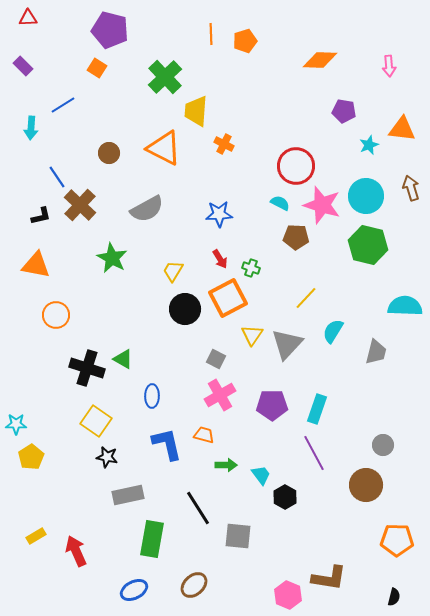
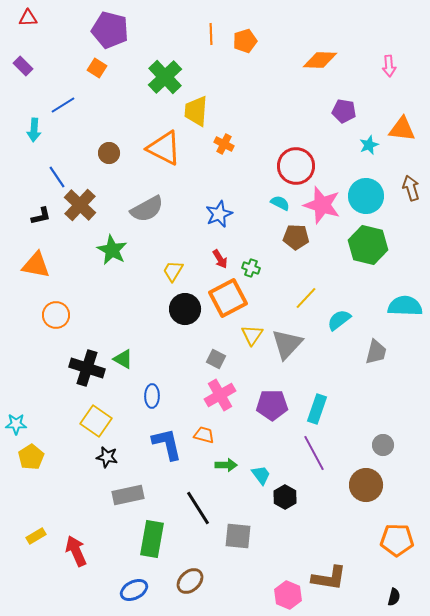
cyan arrow at (31, 128): moved 3 px right, 2 px down
blue star at (219, 214): rotated 20 degrees counterclockwise
green star at (112, 258): moved 8 px up
cyan semicircle at (333, 331): moved 6 px right, 11 px up; rotated 20 degrees clockwise
brown ellipse at (194, 585): moved 4 px left, 4 px up
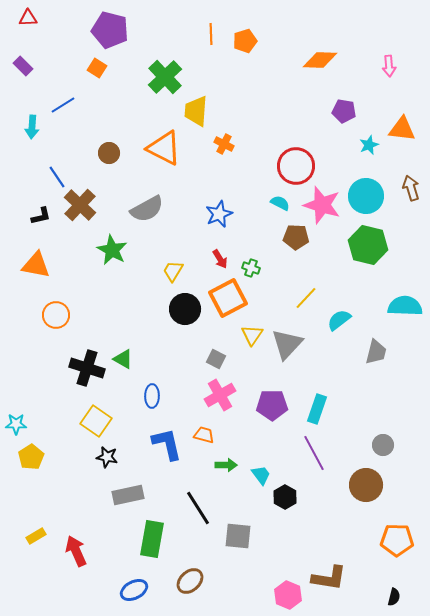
cyan arrow at (34, 130): moved 2 px left, 3 px up
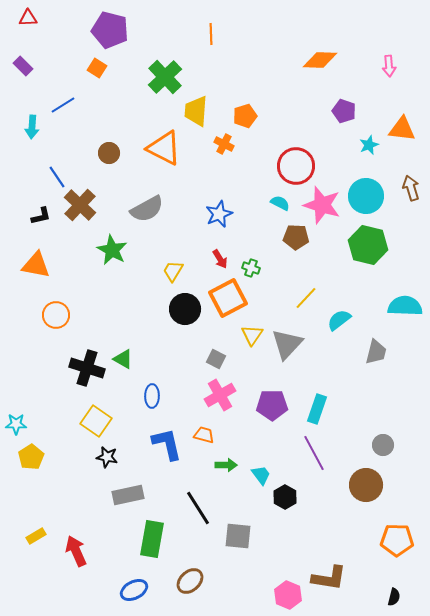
orange pentagon at (245, 41): moved 75 px down
purple pentagon at (344, 111): rotated 10 degrees clockwise
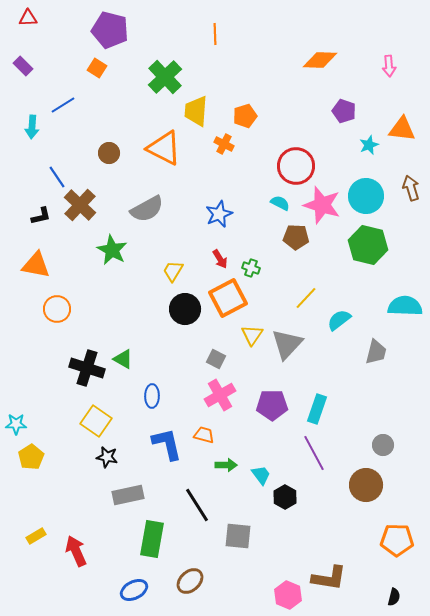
orange line at (211, 34): moved 4 px right
orange circle at (56, 315): moved 1 px right, 6 px up
black line at (198, 508): moved 1 px left, 3 px up
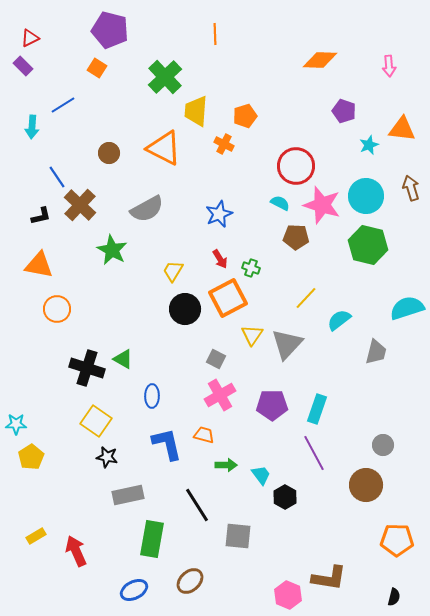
red triangle at (28, 18): moved 2 px right, 20 px down; rotated 24 degrees counterclockwise
orange triangle at (36, 265): moved 3 px right
cyan semicircle at (405, 306): moved 2 px right, 2 px down; rotated 20 degrees counterclockwise
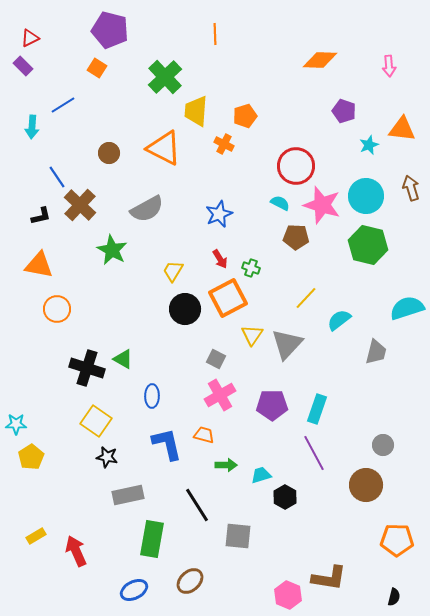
cyan trapezoid at (261, 475): rotated 70 degrees counterclockwise
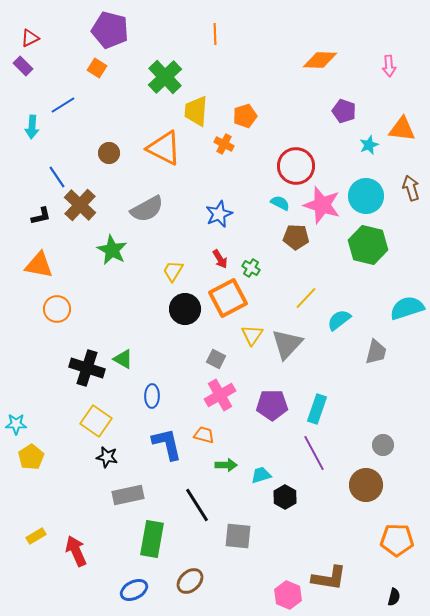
green cross at (251, 268): rotated 12 degrees clockwise
